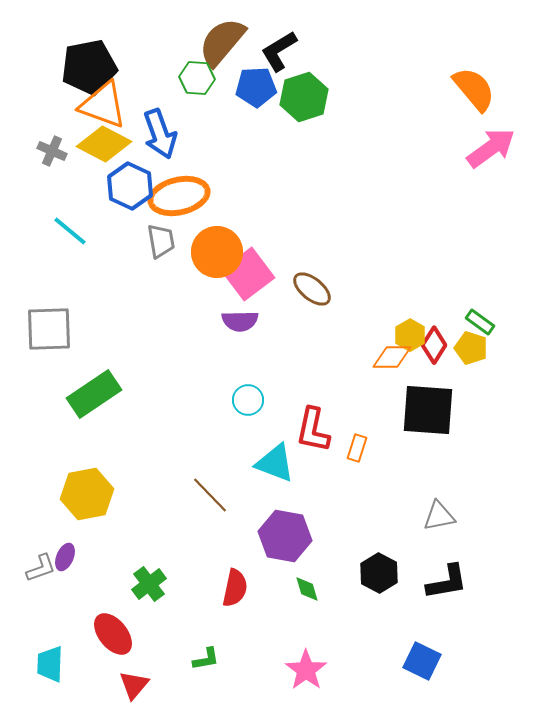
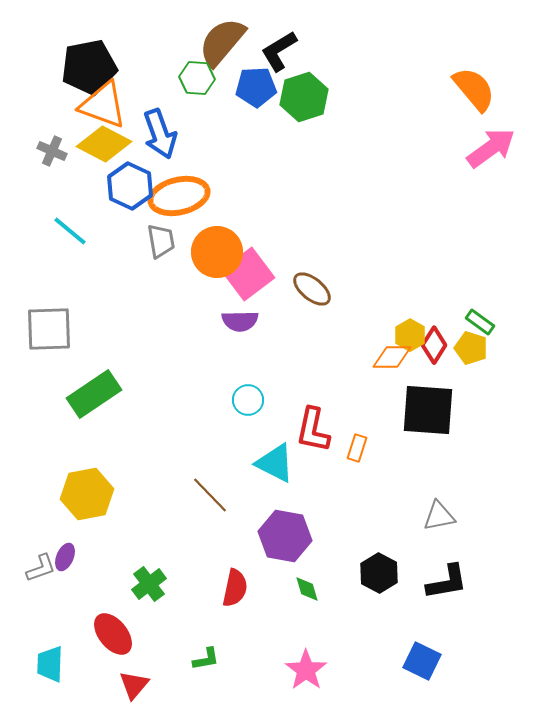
cyan triangle at (275, 463): rotated 6 degrees clockwise
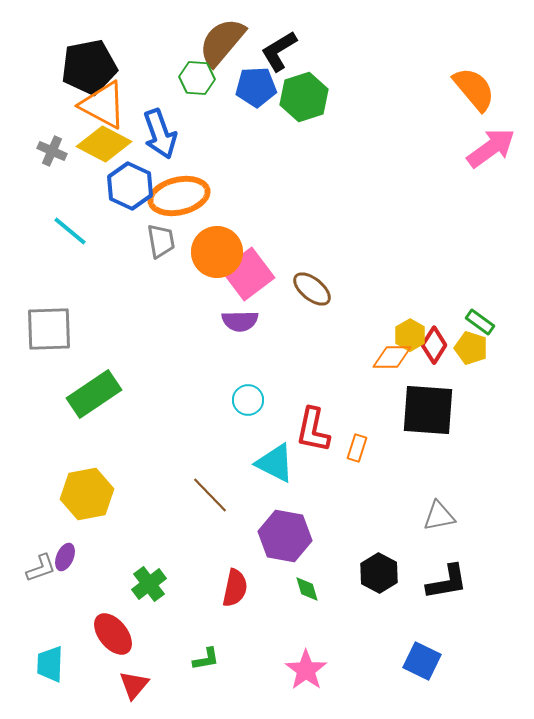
orange triangle at (103, 105): rotated 8 degrees clockwise
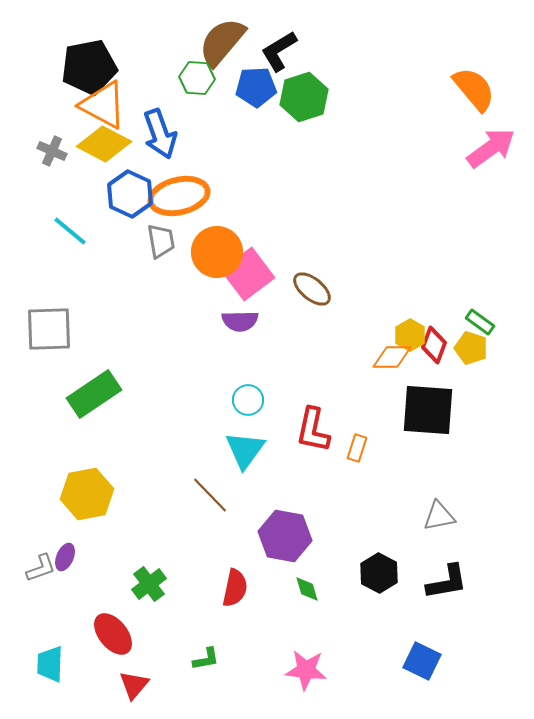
blue hexagon at (130, 186): moved 8 px down
red diamond at (434, 345): rotated 12 degrees counterclockwise
cyan triangle at (275, 463): moved 30 px left, 13 px up; rotated 39 degrees clockwise
pink star at (306, 670): rotated 30 degrees counterclockwise
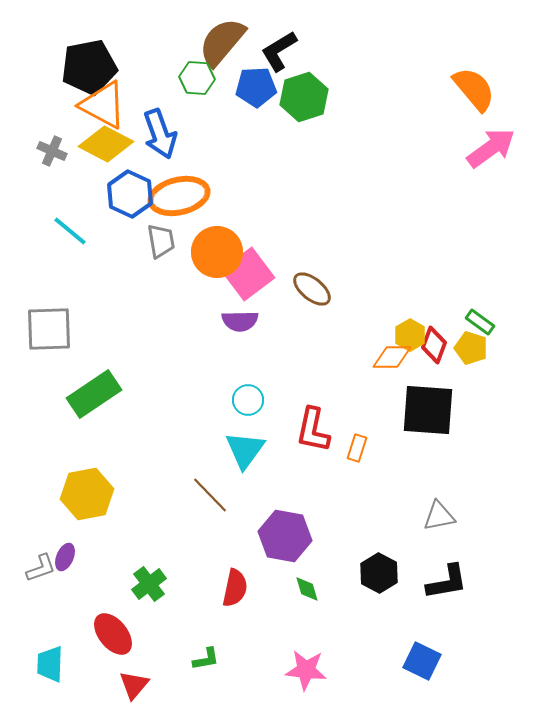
yellow diamond at (104, 144): moved 2 px right
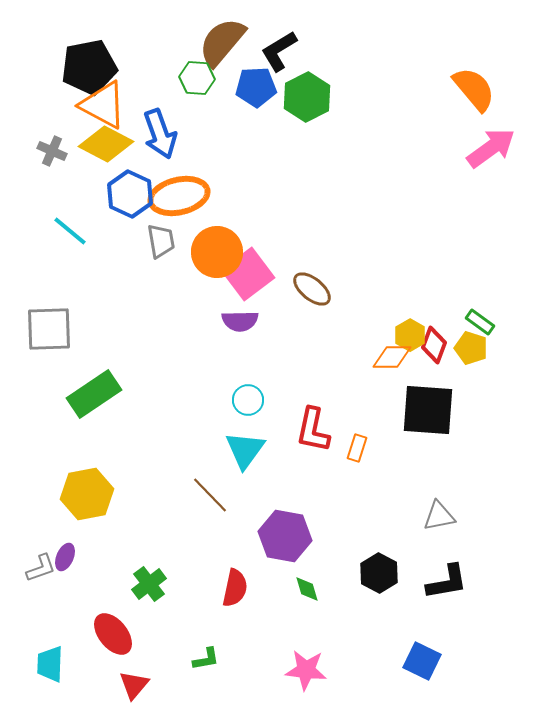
green hexagon at (304, 97): moved 3 px right; rotated 9 degrees counterclockwise
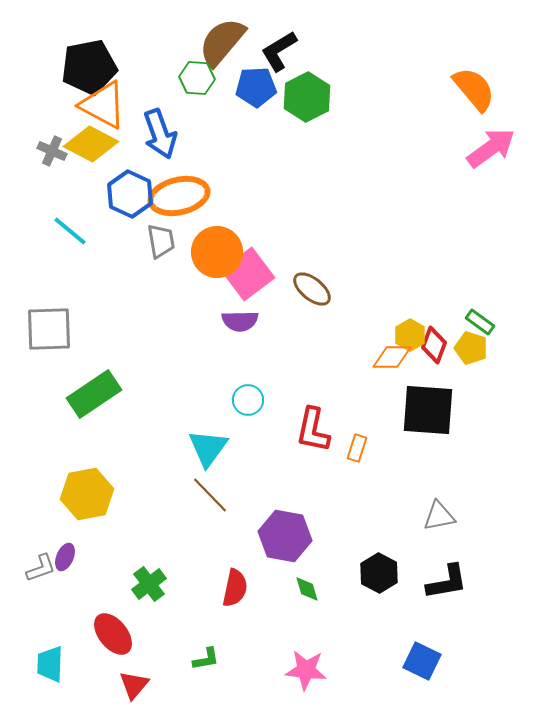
yellow diamond at (106, 144): moved 15 px left
cyan triangle at (245, 450): moved 37 px left, 2 px up
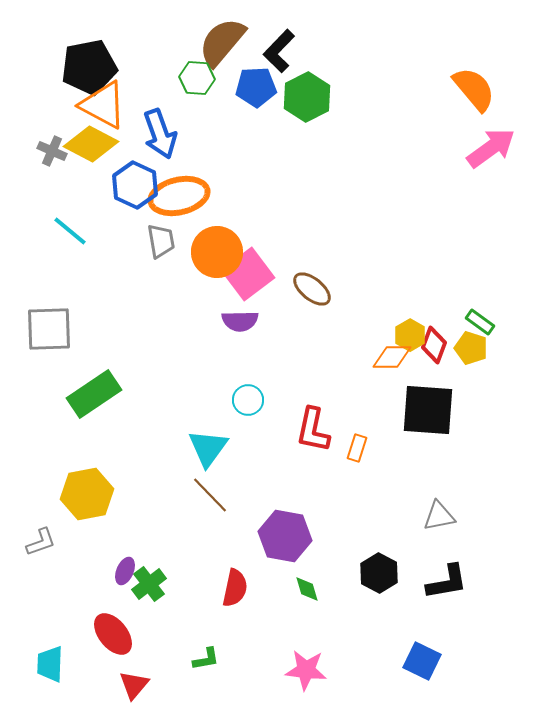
black L-shape at (279, 51): rotated 15 degrees counterclockwise
blue hexagon at (130, 194): moved 5 px right, 9 px up
purple ellipse at (65, 557): moved 60 px right, 14 px down
gray L-shape at (41, 568): moved 26 px up
